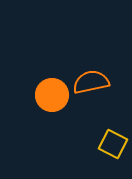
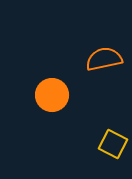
orange semicircle: moved 13 px right, 23 px up
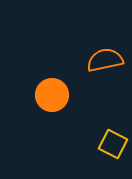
orange semicircle: moved 1 px right, 1 px down
